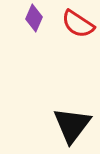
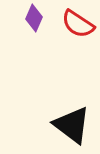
black triangle: rotated 30 degrees counterclockwise
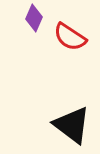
red semicircle: moved 8 px left, 13 px down
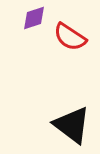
purple diamond: rotated 48 degrees clockwise
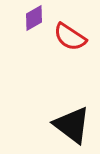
purple diamond: rotated 12 degrees counterclockwise
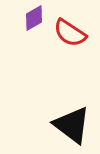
red semicircle: moved 4 px up
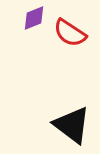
purple diamond: rotated 8 degrees clockwise
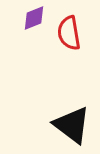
red semicircle: moved 1 px left; rotated 48 degrees clockwise
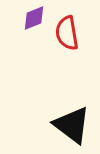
red semicircle: moved 2 px left
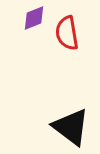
black triangle: moved 1 px left, 2 px down
